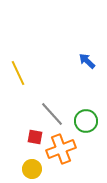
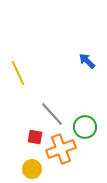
green circle: moved 1 px left, 6 px down
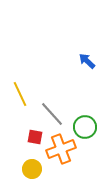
yellow line: moved 2 px right, 21 px down
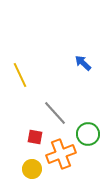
blue arrow: moved 4 px left, 2 px down
yellow line: moved 19 px up
gray line: moved 3 px right, 1 px up
green circle: moved 3 px right, 7 px down
orange cross: moved 5 px down
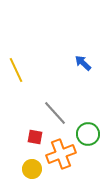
yellow line: moved 4 px left, 5 px up
